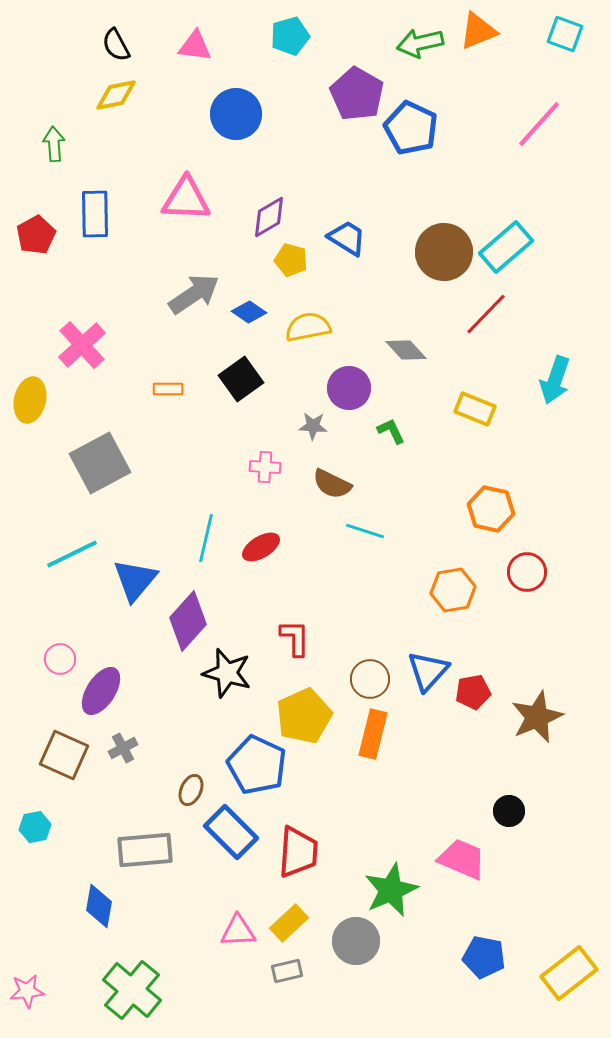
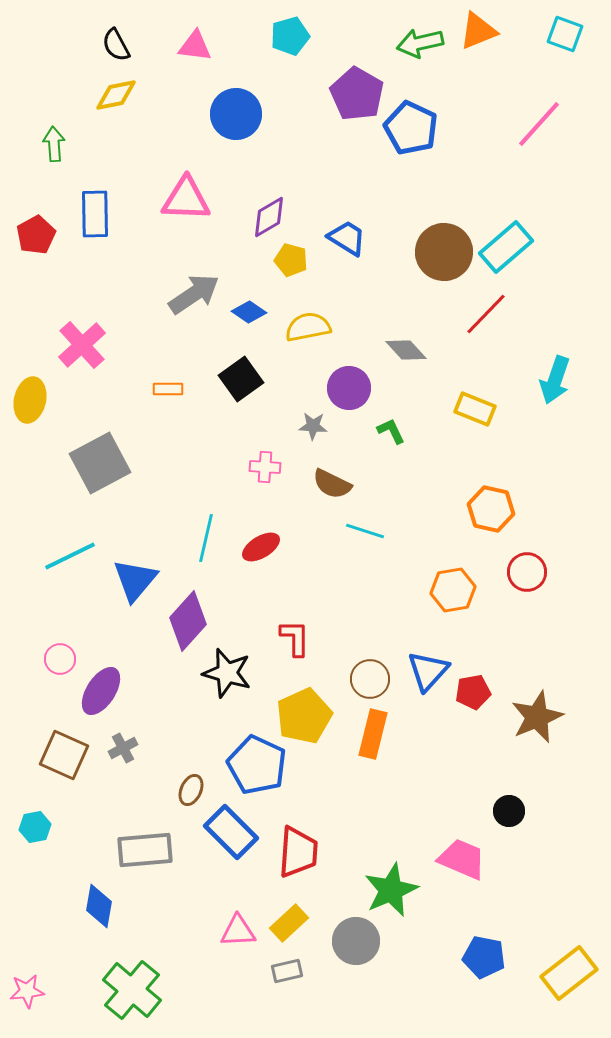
cyan line at (72, 554): moved 2 px left, 2 px down
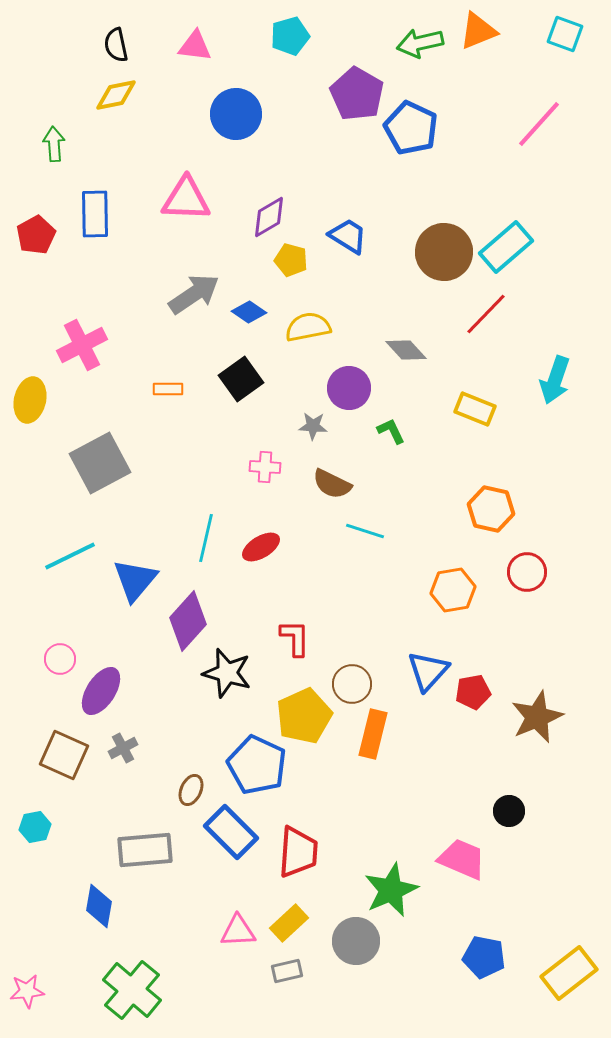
black semicircle at (116, 45): rotated 16 degrees clockwise
blue trapezoid at (347, 238): moved 1 px right, 2 px up
pink cross at (82, 345): rotated 15 degrees clockwise
brown circle at (370, 679): moved 18 px left, 5 px down
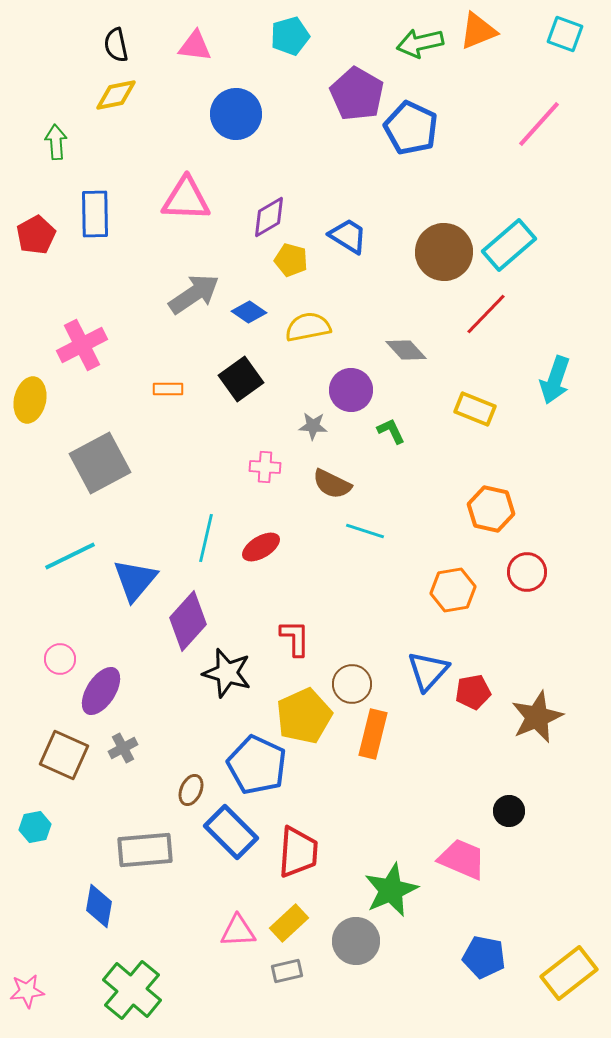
green arrow at (54, 144): moved 2 px right, 2 px up
cyan rectangle at (506, 247): moved 3 px right, 2 px up
purple circle at (349, 388): moved 2 px right, 2 px down
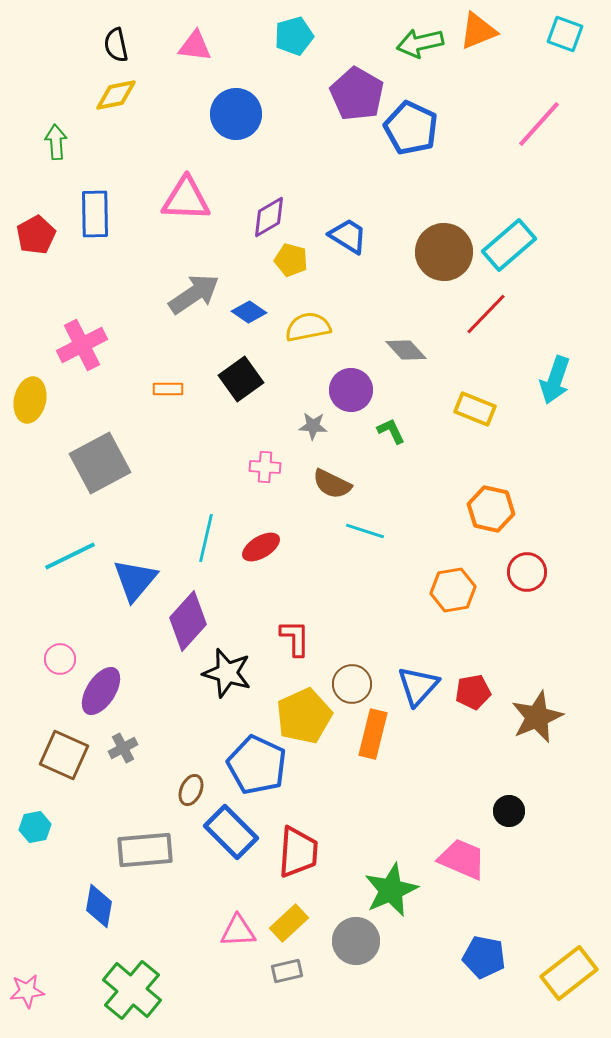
cyan pentagon at (290, 36): moved 4 px right
blue triangle at (428, 671): moved 10 px left, 15 px down
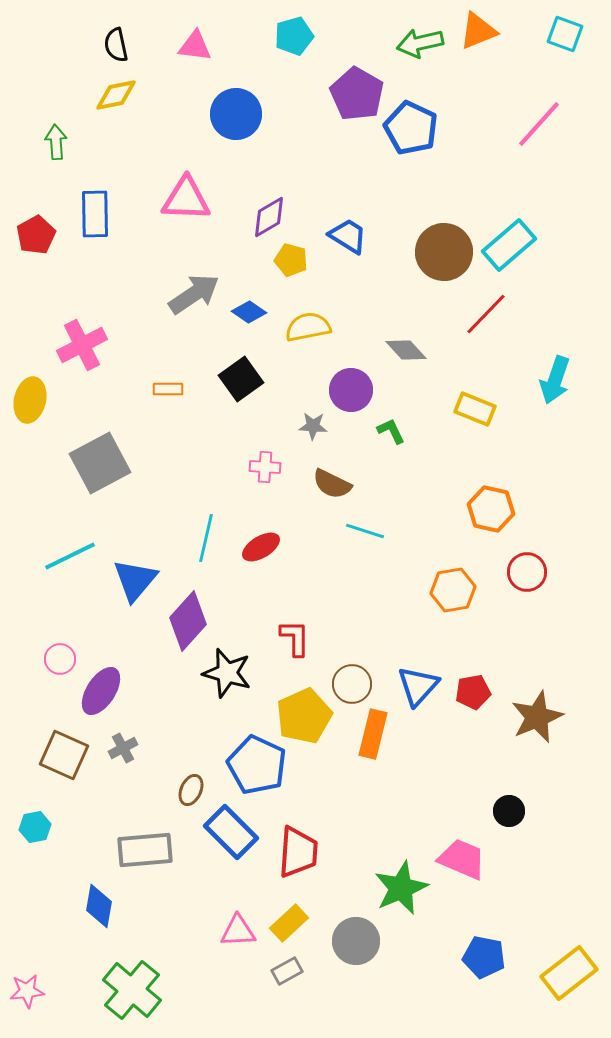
green star at (391, 890): moved 10 px right, 2 px up
gray rectangle at (287, 971): rotated 16 degrees counterclockwise
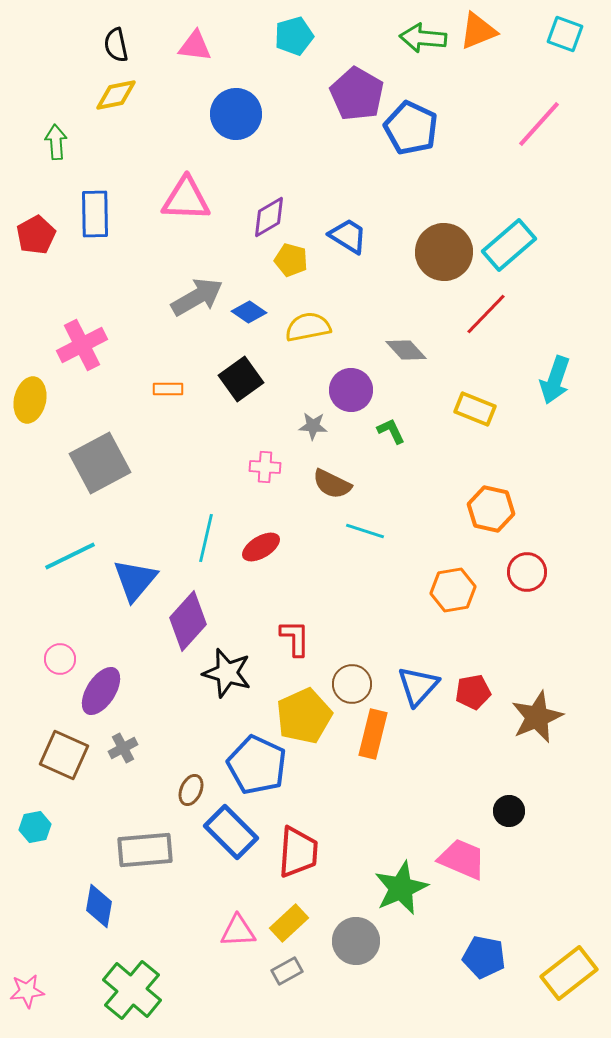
green arrow at (420, 43): moved 3 px right, 5 px up; rotated 18 degrees clockwise
gray arrow at (194, 294): moved 3 px right, 3 px down; rotated 4 degrees clockwise
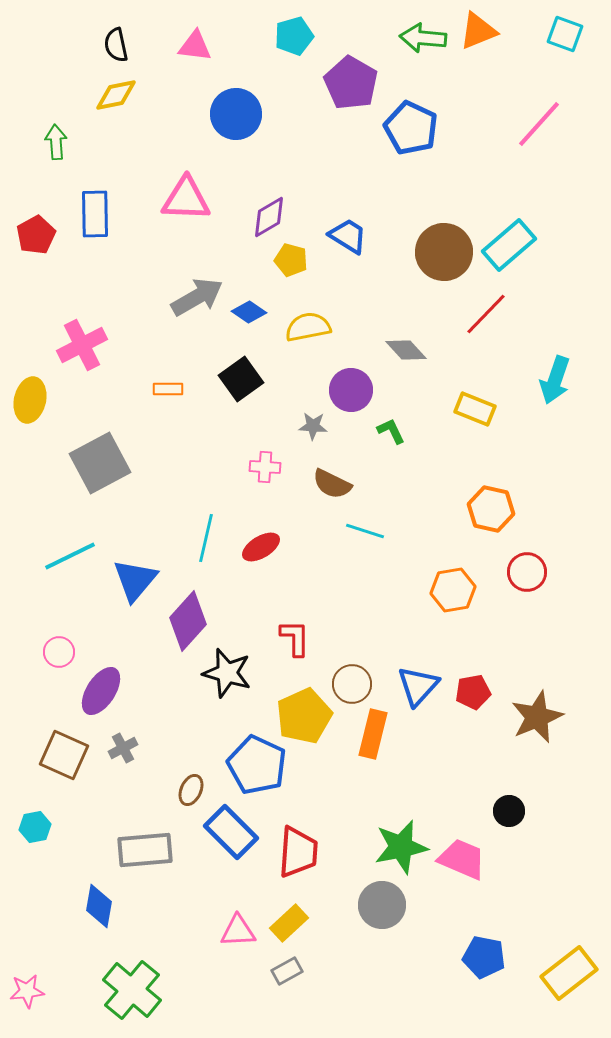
purple pentagon at (357, 94): moved 6 px left, 11 px up
pink circle at (60, 659): moved 1 px left, 7 px up
green star at (401, 888): moved 41 px up; rotated 12 degrees clockwise
gray circle at (356, 941): moved 26 px right, 36 px up
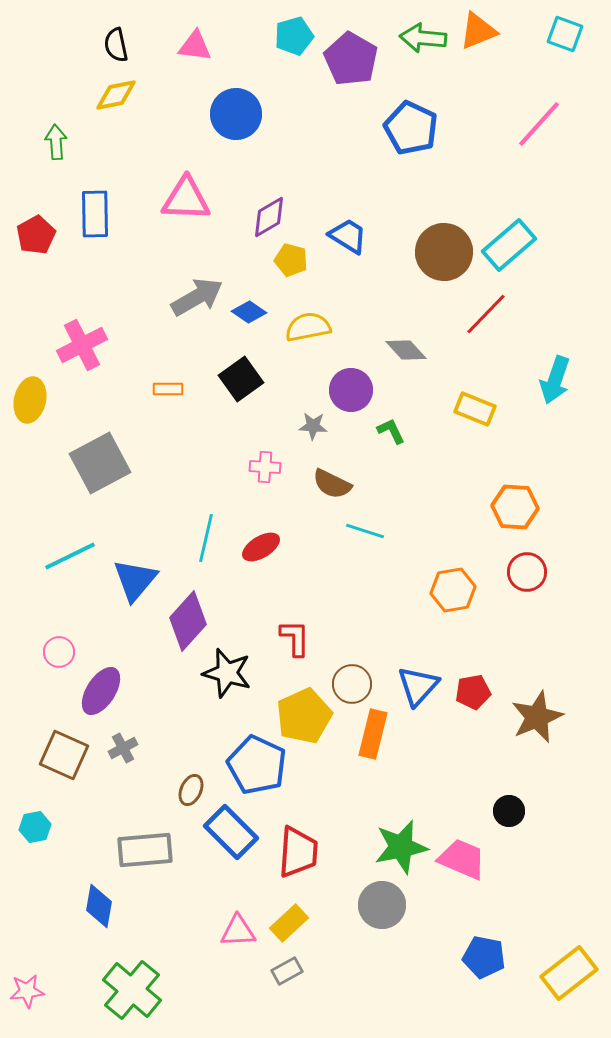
purple pentagon at (351, 83): moved 24 px up
orange hexagon at (491, 509): moved 24 px right, 2 px up; rotated 9 degrees counterclockwise
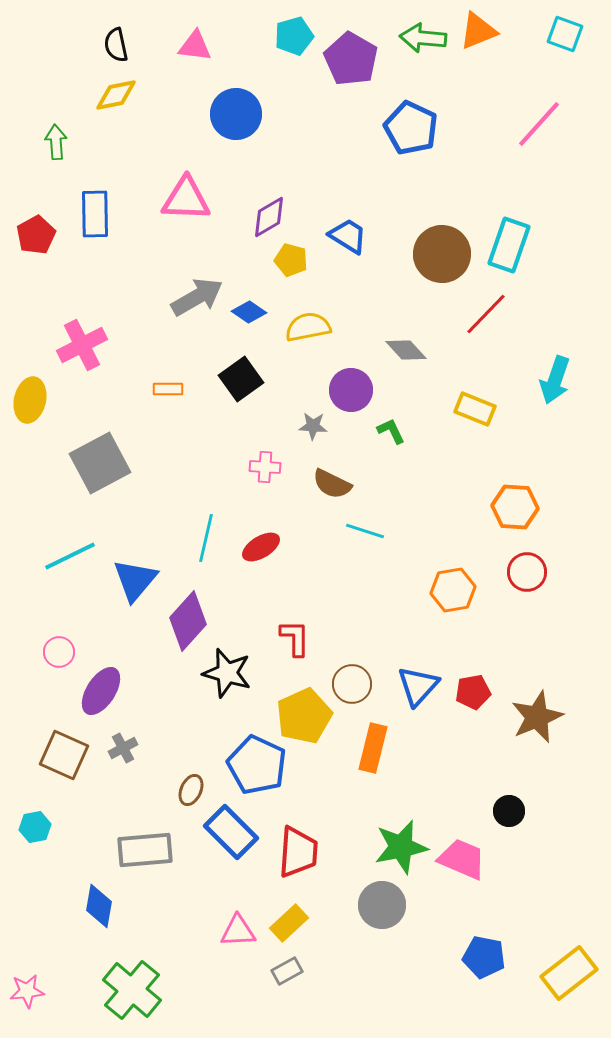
cyan rectangle at (509, 245): rotated 30 degrees counterclockwise
brown circle at (444, 252): moved 2 px left, 2 px down
orange rectangle at (373, 734): moved 14 px down
